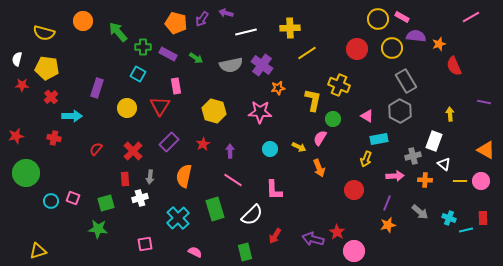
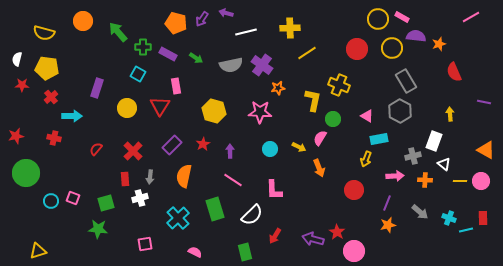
red semicircle at (454, 66): moved 6 px down
purple rectangle at (169, 142): moved 3 px right, 3 px down
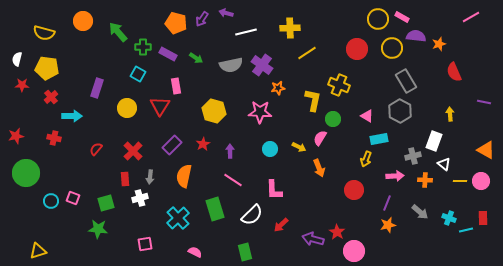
red arrow at (275, 236): moved 6 px right, 11 px up; rotated 14 degrees clockwise
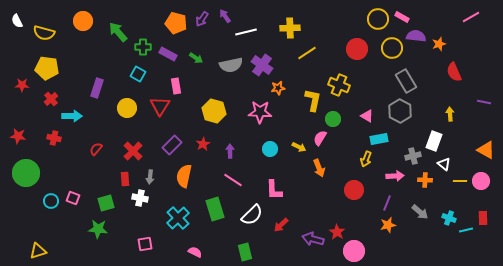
purple arrow at (226, 13): moved 1 px left, 3 px down; rotated 40 degrees clockwise
white semicircle at (17, 59): moved 38 px up; rotated 40 degrees counterclockwise
red cross at (51, 97): moved 2 px down
red star at (16, 136): moved 2 px right; rotated 21 degrees clockwise
white cross at (140, 198): rotated 28 degrees clockwise
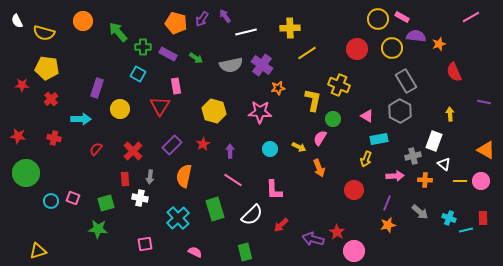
yellow circle at (127, 108): moved 7 px left, 1 px down
cyan arrow at (72, 116): moved 9 px right, 3 px down
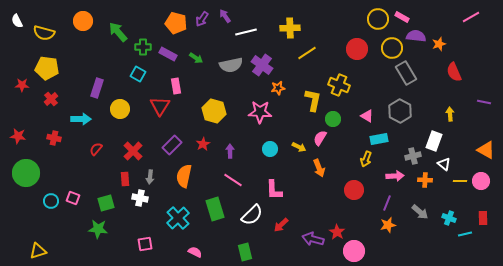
gray rectangle at (406, 81): moved 8 px up
cyan line at (466, 230): moved 1 px left, 4 px down
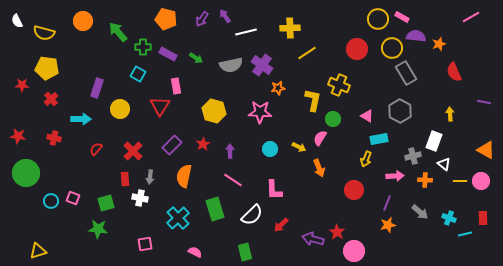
orange pentagon at (176, 23): moved 10 px left, 4 px up
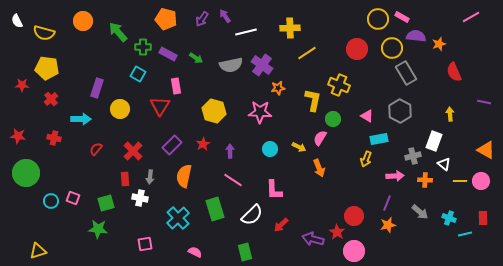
red circle at (354, 190): moved 26 px down
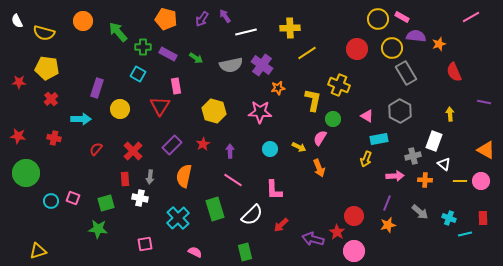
red star at (22, 85): moved 3 px left, 3 px up
